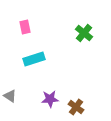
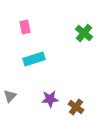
gray triangle: rotated 40 degrees clockwise
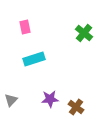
gray triangle: moved 1 px right, 4 px down
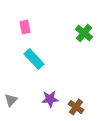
cyan rectangle: rotated 65 degrees clockwise
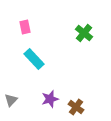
purple star: rotated 12 degrees counterclockwise
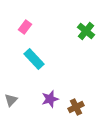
pink rectangle: rotated 48 degrees clockwise
green cross: moved 2 px right, 2 px up
brown cross: rotated 28 degrees clockwise
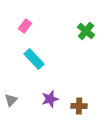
pink rectangle: moved 1 px up
brown cross: moved 3 px right, 1 px up; rotated 28 degrees clockwise
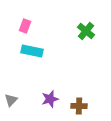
pink rectangle: rotated 16 degrees counterclockwise
cyan rectangle: moved 2 px left, 8 px up; rotated 35 degrees counterclockwise
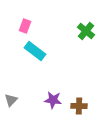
cyan rectangle: moved 3 px right; rotated 25 degrees clockwise
purple star: moved 3 px right, 1 px down; rotated 24 degrees clockwise
